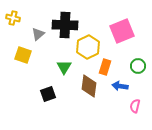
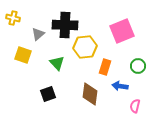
yellow hexagon: moved 3 px left; rotated 20 degrees clockwise
green triangle: moved 7 px left, 4 px up; rotated 14 degrees counterclockwise
brown diamond: moved 1 px right, 8 px down
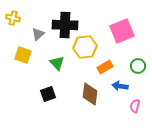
orange rectangle: rotated 42 degrees clockwise
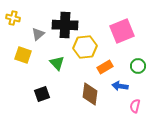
black square: moved 6 px left
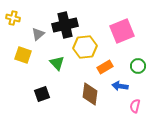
black cross: rotated 15 degrees counterclockwise
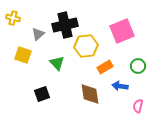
yellow hexagon: moved 1 px right, 1 px up
brown diamond: rotated 15 degrees counterclockwise
pink semicircle: moved 3 px right
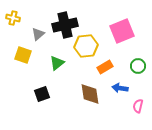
green triangle: rotated 35 degrees clockwise
blue arrow: moved 2 px down
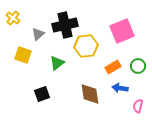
yellow cross: rotated 24 degrees clockwise
orange rectangle: moved 8 px right
